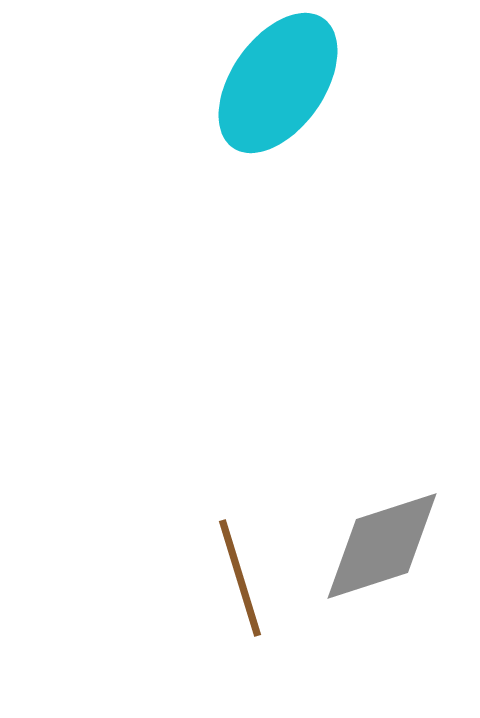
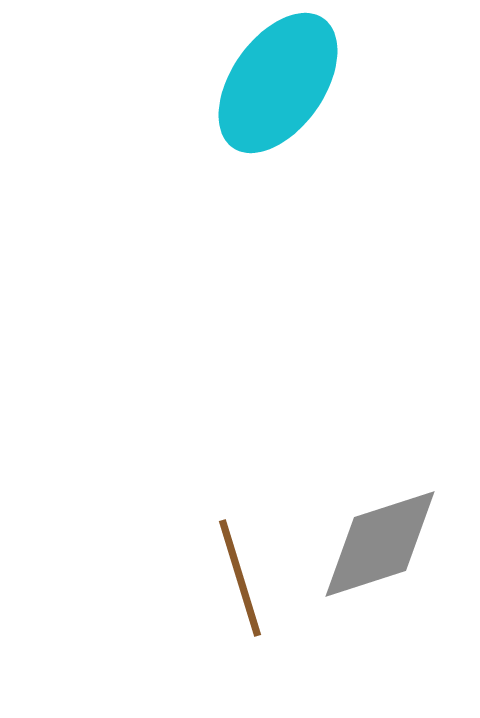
gray diamond: moved 2 px left, 2 px up
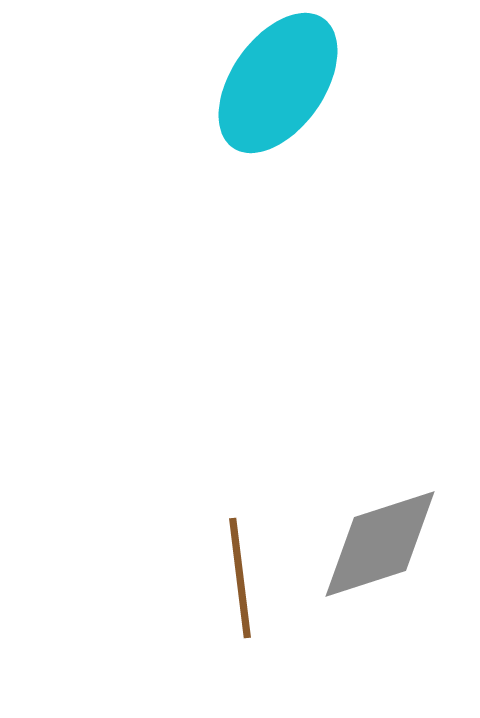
brown line: rotated 10 degrees clockwise
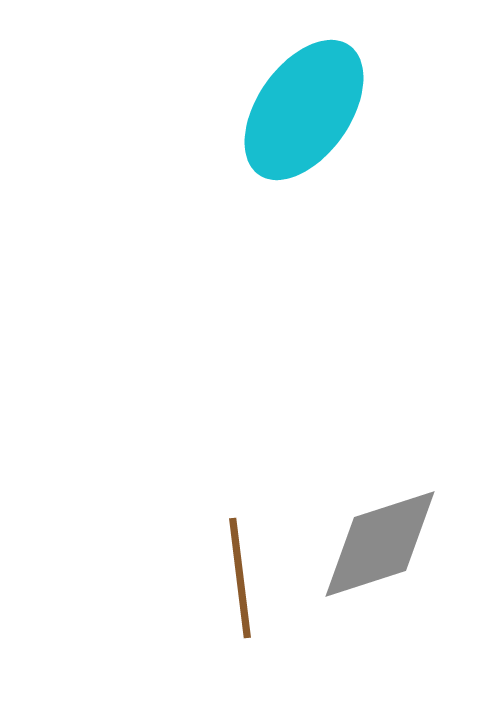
cyan ellipse: moved 26 px right, 27 px down
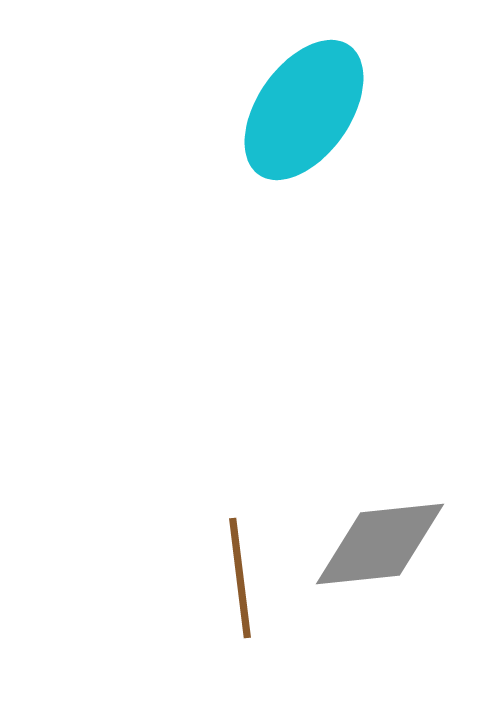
gray diamond: rotated 12 degrees clockwise
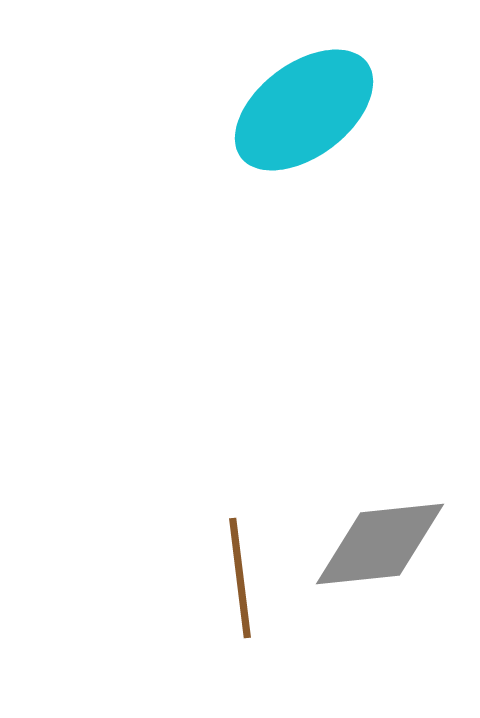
cyan ellipse: rotated 18 degrees clockwise
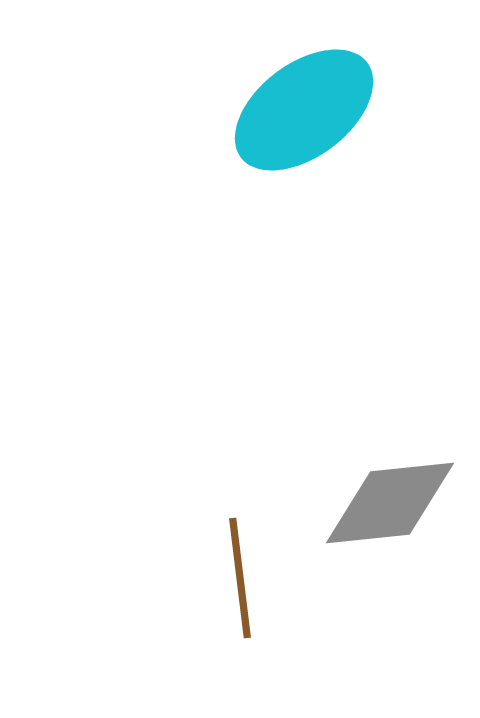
gray diamond: moved 10 px right, 41 px up
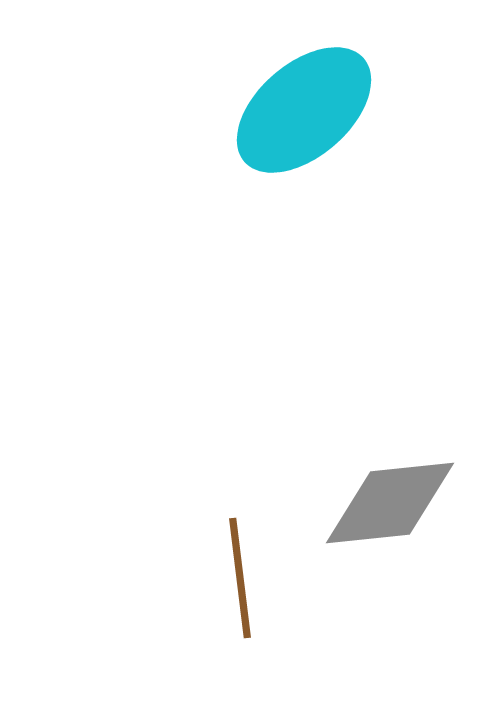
cyan ellipse: rotated 4 degrees counterclockwise
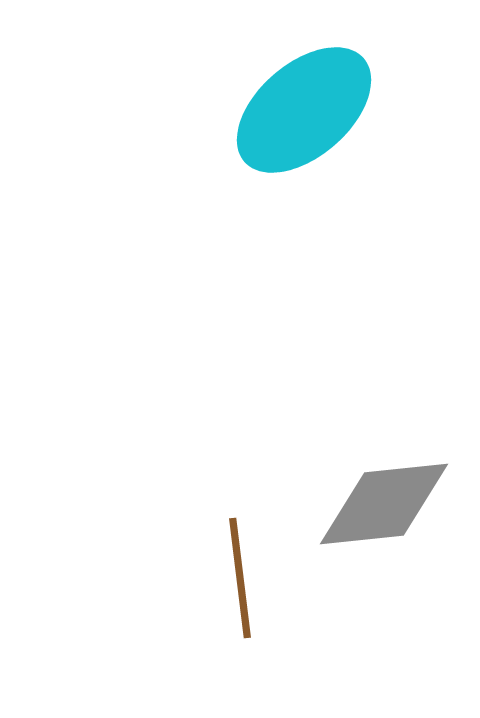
gray diamond: moved 6 px left, 1 px down
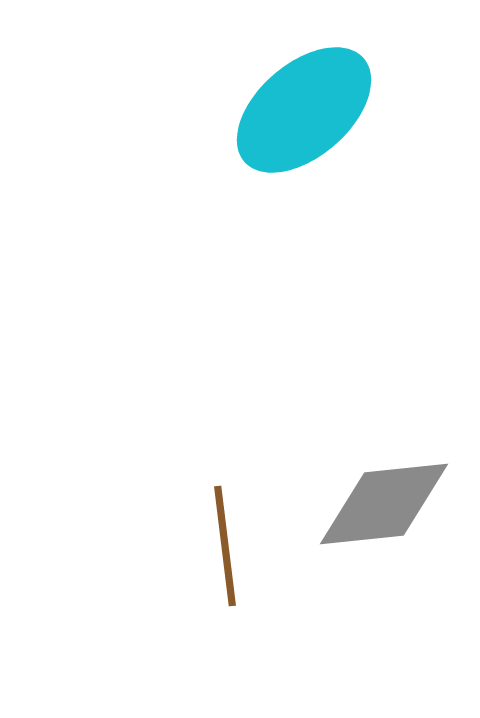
brown line: moved 15 px left, 32 px up
